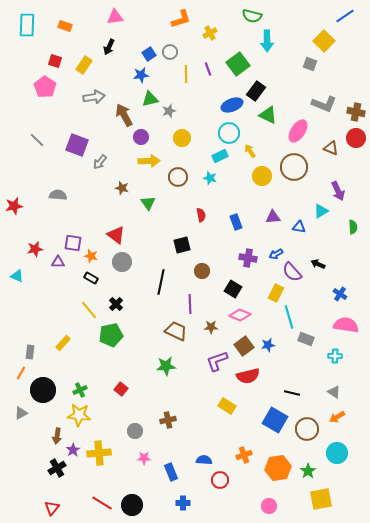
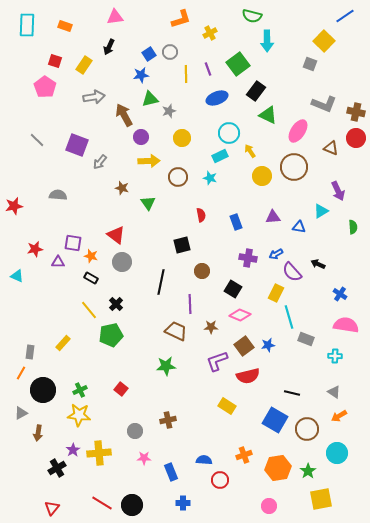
blue ellipse at (232, 105): moved 15 px left, 7 px up
orange arrow at (337, 417): moved 2 px right, 1 px up
brown arrow at (57, 436): moved 19 px left, 3 px up
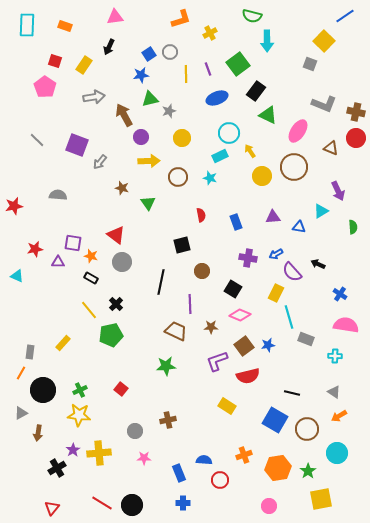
blue rectangle at (171, 472): moved 8 px right, 1 px down
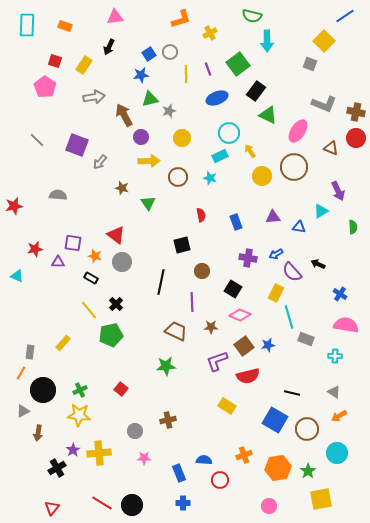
orange star at (91, 256): moved 4 px right
purple line at (190, 304): moved 2 px right, 2 px up
gray triangle at (21, 413): moved 2 px right, 2 px up
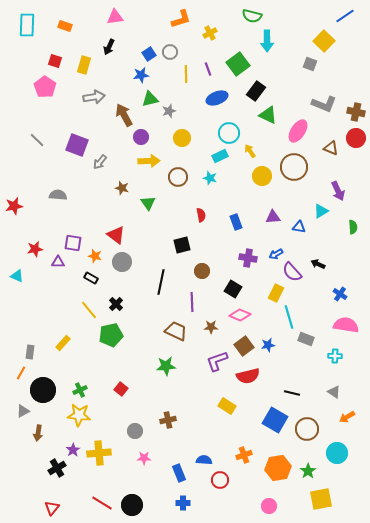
yellow rectangle at (84, 65): rotated 18 degrees counterclockwise
orange arrow at (339, 416): moved 8 px right, 1 px down
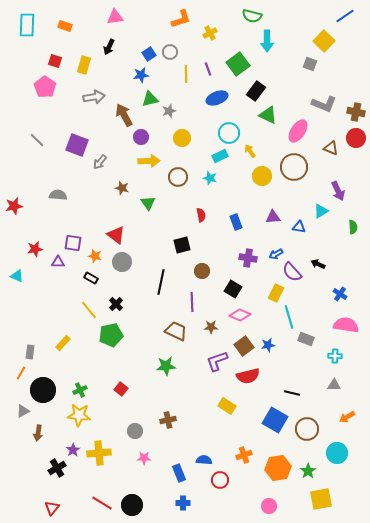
gray triangle at (334, 392): moved 7 px up; rotated 32 degrees counterclockwise
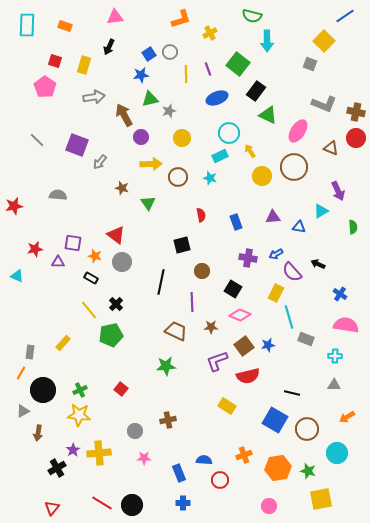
green square at (238, 64): rotated 15 degrees counterclockwise
yellow arrow at (149, 161): moved 2 px right, 3 px down
green star at (308, 471): rotated 21 degrees counterclockwise
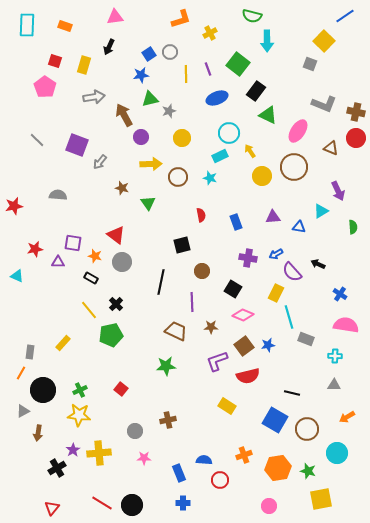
pink diamond at (240, 315): moved 3 px right
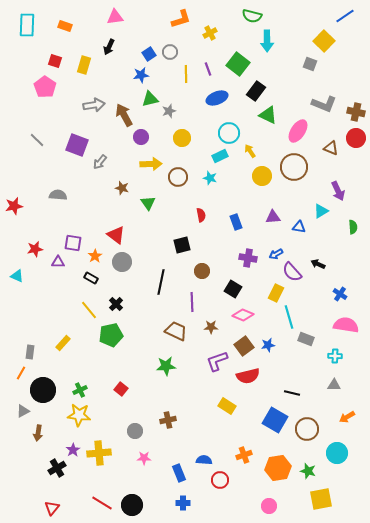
gray arrow at (94, 97): moved 8 px down
orange star at (95, 256): rotated 24 degrees clockwise
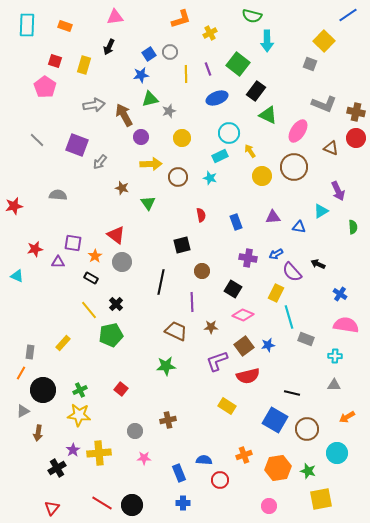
blue line at (345, 16): moved 3 px right, 1 px up
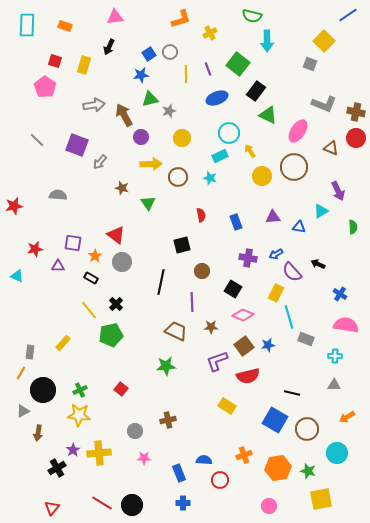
purple triangle at (58, 262): moved 4 px down
